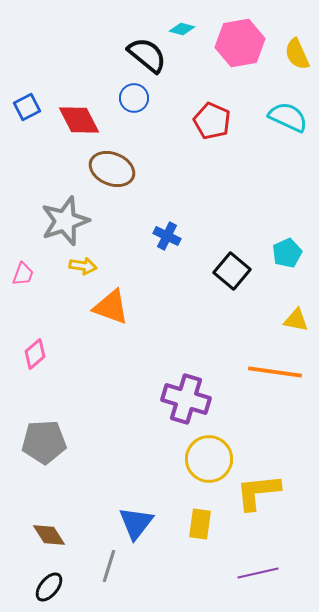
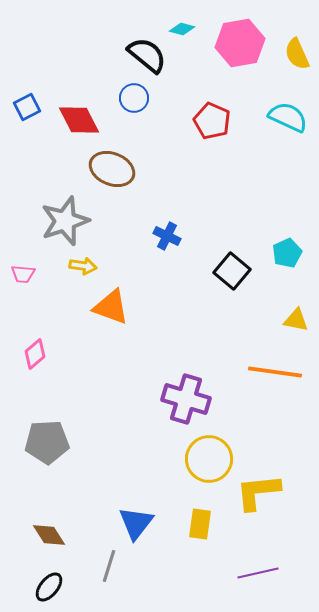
pink trapezoid: rotated 75 degrees clockwise
gray pentagon: moved 3 px right
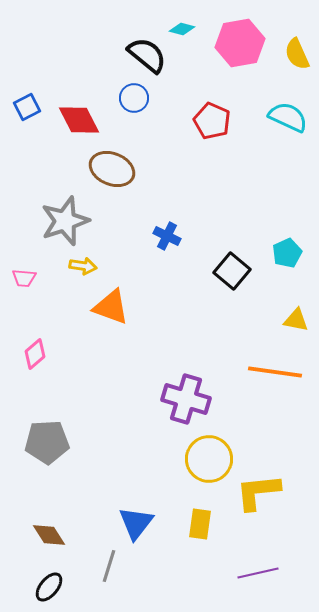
pink trapezoid: moved 1 px right, 4 px down
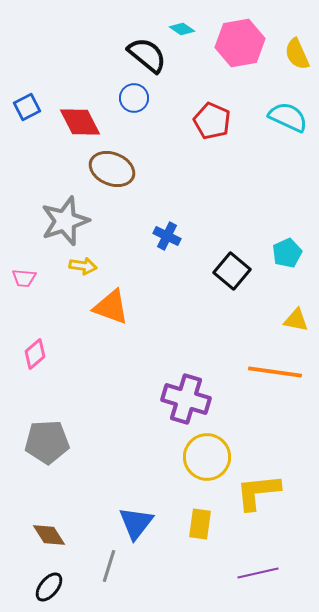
cyan diamond: rotated 20 degrees clockwise
red diamond: moved 1 px right, 2 px down
yellow circle: moved 2 px left, 2 px up
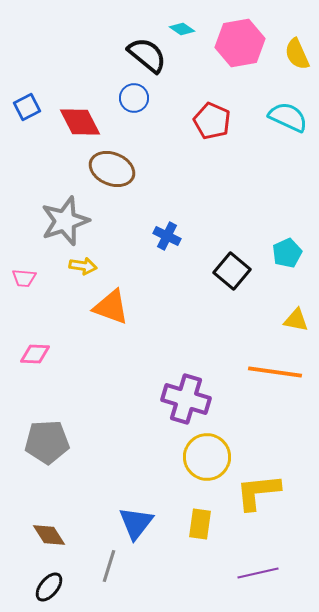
pink diamond: rotated 44 degrees clockwise
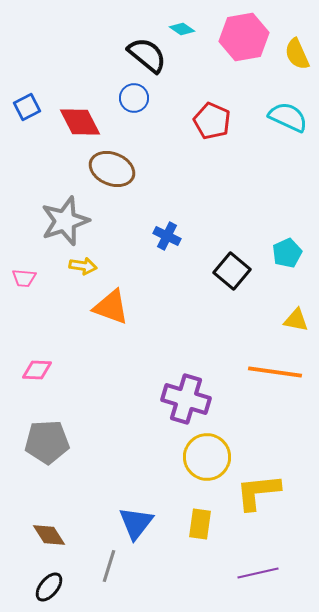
pink hexagon: moved 4 px right, 6 px up
pink diamond: moved 2 px right, 16 px down
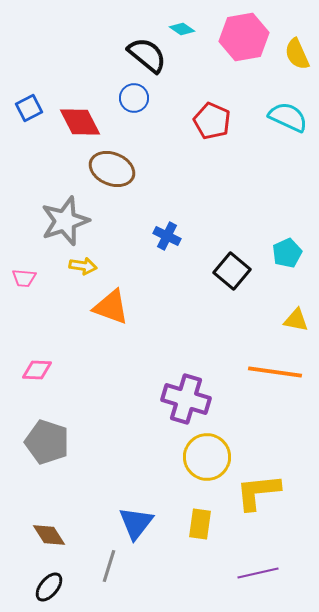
blue square: moved 2 px right, 1 px down
gray pentagon: rotated 21 degrees clockwise
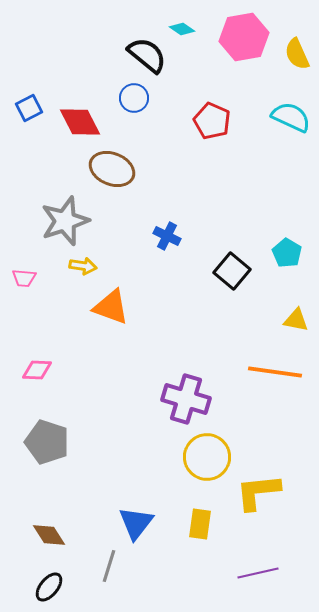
cyan semicircle: moved 3 px right
cyan pentagon: rotated 16 degrees counterclockwise
